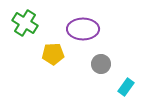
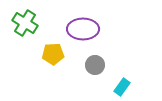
gray circle: moved 6 px left, 1 px down
cyan rectangle: moved 4 px left
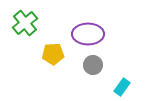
green cross: rotated 20 degrees clockwise
purple ellipse: moved 5 px right, 5 px down
gray circle: moved 2 px left
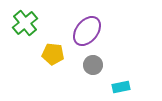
purple ellipse: moved 1 px left, 3 px up; rotated 52 degrees counterclockwise
yellow pentagon: rotated 10 degrees clockwise
cyan rectangle: moved 1 px left; rotated 42 degrees clockwise
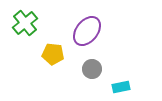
gray circle: moved 1 px left, 4 px down
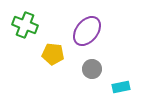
green cross: moved 2 px down; rotated 30 degrees counterclockwise
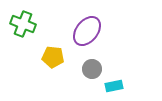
green cross: moved 2 px left, 1 px up
yellow pentagon: moved 3 px down
cyan rectangle: moved 7 px left, 1 px up
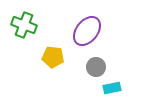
green cross: moved 1 px right, 1 px down
gray circle: moved 4 px right, 2 px up
cyan rectangle: moved 2 px left, 2 px down
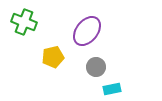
green cross: moved 3 px up
yellow pentagon: rotated 20 degrees counterclockwise
cyan rectangle: moved 1 px down
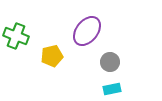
green cross: moved 8 px left, 14 px down
yellow pentagon: moved 1 px left, 1 px up
gray circle: moved 14 px right, 5 px up
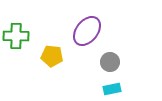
green cross: rotated 20 degrees counterclockwise
yellow pentagon: rotated 20 degrees clockwise
